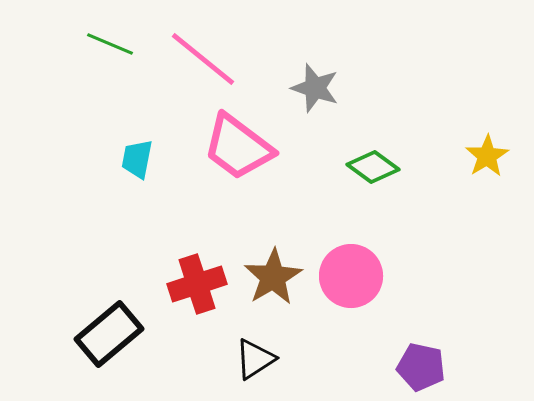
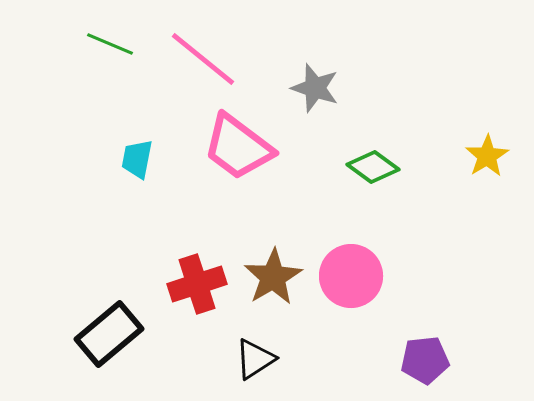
purple pentagon: moved 4 px right, 7 px up; rotated 18 degrees counterclockwise
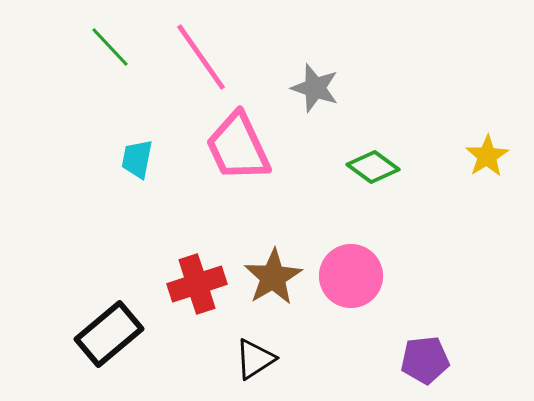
green line: moved 3 px down; rotated 24 degrees clockwise
pink line: moved 2 px left, 2 px up; rotated 16 degrees clockwise
pink trapezoid: rotated 28 degrees clockwise
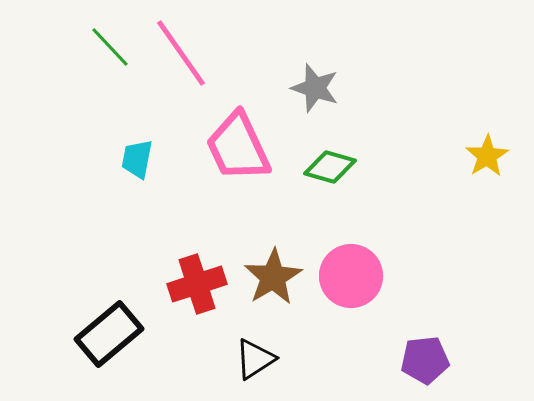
pink line: moved 20 px left, 4 px up
green diamond: moved 43 px left; rotated 21 degrees counterclockwise
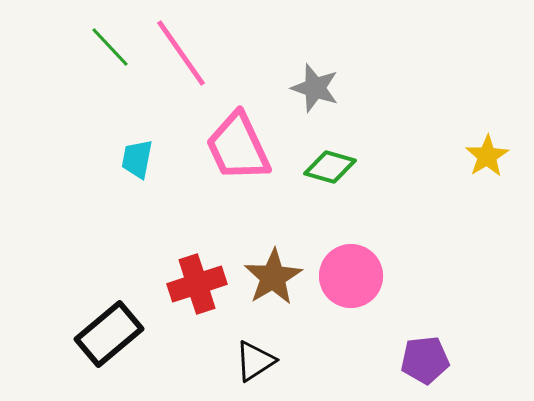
black triangle: moved 2 px down
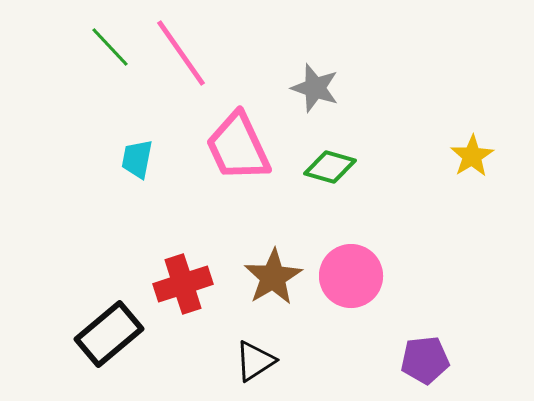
yellow star: moved 15 px left
red cross: moved 14 px left
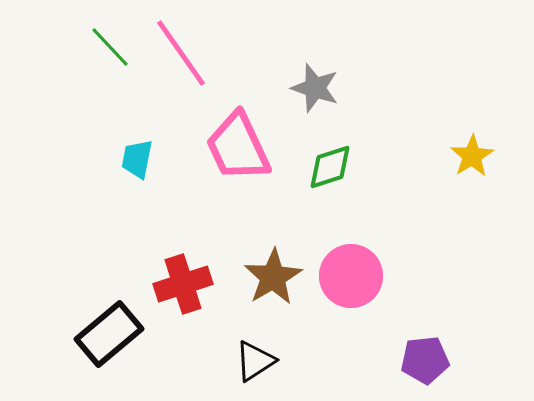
green diamond: rotated 33 degrees counterclockwise
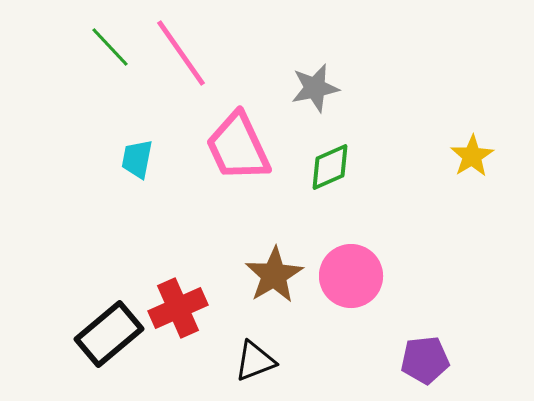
gray star: rotated 30 degrees counterclockwise
green diamond: rotated 6 degrees counterclockwise
brown star: moved 1 px right, 2 px up
red cross: moved 5 px left, 24 px down; rotated 6 degrees counterclockwise
black triangle: rotated 12 degrees clockwise
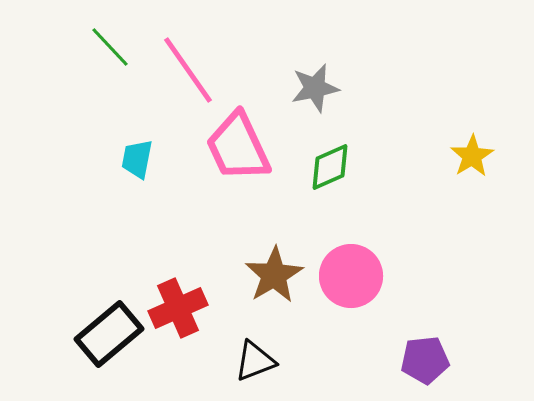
pink line: moved 7 px right, 17 px down
